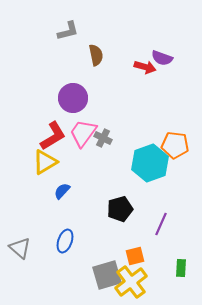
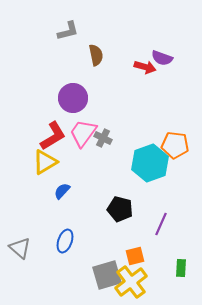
black pentagon: rotated 30 degrees clockwise
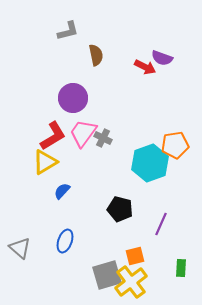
red arrow: rotated 10 degrees clockwise
orange pentagon: rotated 16 degrees counterclockwise
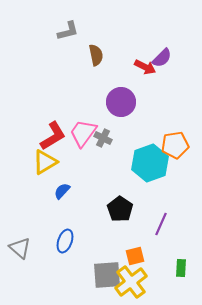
purple semicircle: rotated 65 degrees counterclockwise
purple circle: moved 48 px right, 4 px down
black pentagon: rotated 20 degrees clockwise
gray square: rotated 12 degrees clockwise
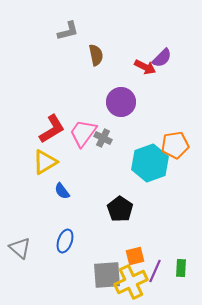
red L-shape: moved 1 px left, 7 px up
blue semicircle: rotated 78 degrees counterclockwise
purple line: moved 6 px left, 47 px down
yellow cross: rotated 12 degrees clockwise
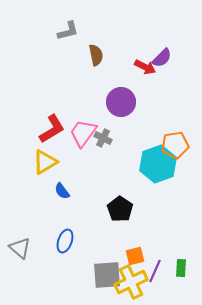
cyan hexagon: moved 8 px right, 1 px down
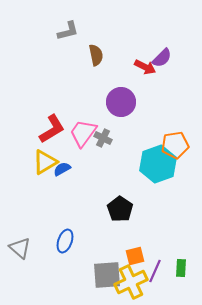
blue semicircle: moved 22 px up; rotated 96 degrees clockwise
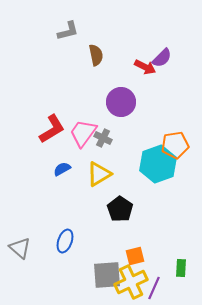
yellow triangle: moved 54 px right, 12 px down
purple line: moved 1 px left, 17 px down
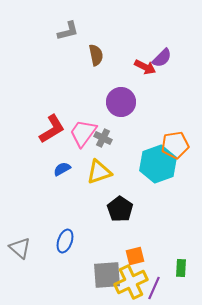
yellow triangle: moved 2 px up; rotated 12 degrees clockwise
